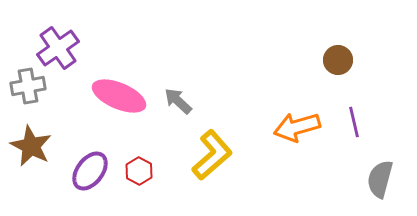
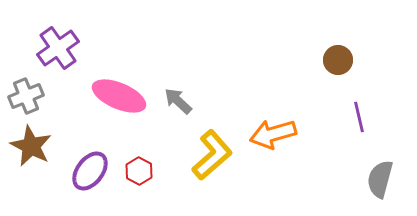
gray cross: moved 2 px left, 10 px down; rotated 12 degrees counterclockwise
purple line: moved 5 px right, 5 px up
orange arrow: moved 24 px left, 7 px down
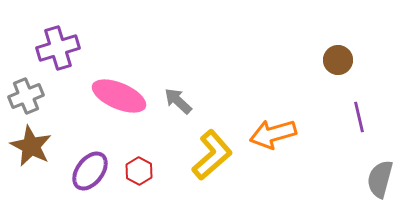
purple cross: rotated 18 degrees clockwise
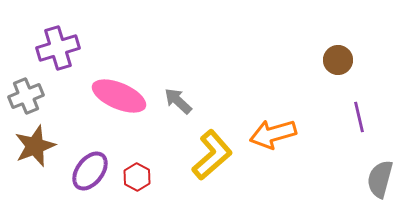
brown star: moved 4 px right; rotated 24 degrees clockwise
red hexagon: moved 2 px left, 6 px down
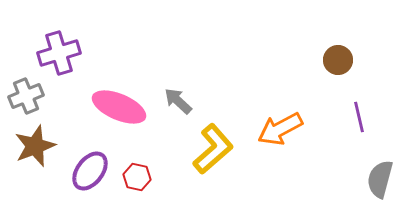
purple cross: moved 1 px right, 5 px down
pink ellipse: moved 11 px down
orange arrow: moved 7 px right, 5 px up; rotated 12 degrees counterclockwise
yellow L-shape: moved 1 px right, 6 px up
red hexagon: rotated 16 degrees counterclockwise
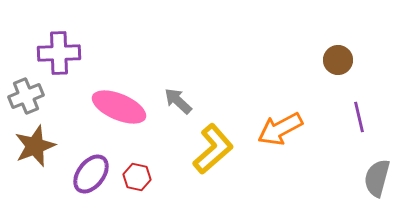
purple cross: rotated 15 degrees clockwise
purple ellipse: moved 1 px right, 3 px down
gray semicircle: moved 3 px left, 1 px up
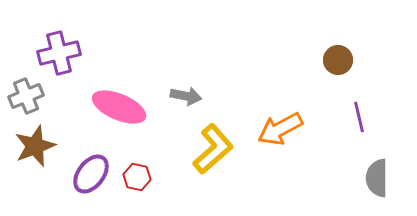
purple cross: rotated 12 degrees counterclockwise
gray arrow: moved 8 px right, 5 px up; rotated 148 degrees clockwise
gray semicircle: rotated 15 degrees counterclockwise
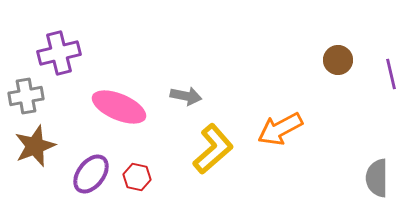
gray cross: rotated 12 degrees clockwise
purple line: moved 32 px right, 43 px up
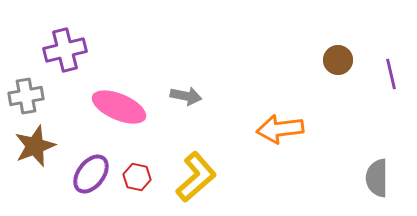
purple cross: moved 6 px right, 3 px up
orange arrow: rotated 21 degrees clockwise
yellow L-shape: moved 17 px left, 28 px down
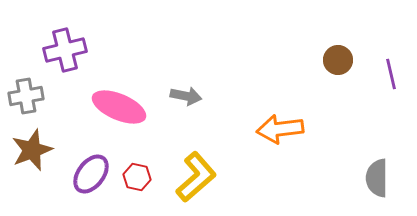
brown star: moved 3 px left, 4 px down
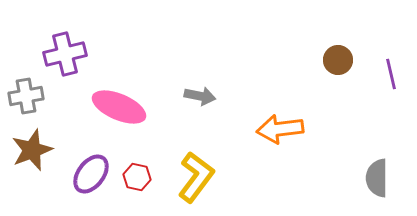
purple cross: moved 4 px down
gray arrow: moved 14 px right
yellow L-shape: rotated 12 degrees counterclockwise
